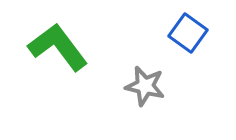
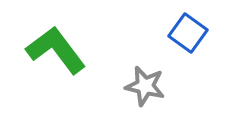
green L-shape: moved 2 px left, 3 px down
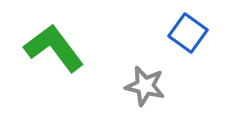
green L-shape: moved 2 px left, 2 px up
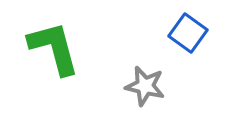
green L-shape: rotated 22 degrees clockwise
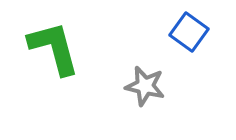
blue square: moved 1 px right, 1 px up
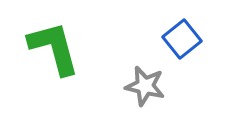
blue square: moved 7 px left, 7 px down; rotated 15 degrees clockwise
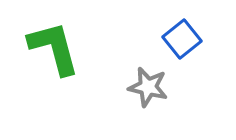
gray star: moved 3 px right, 1 px down
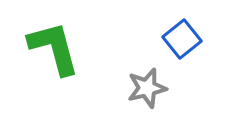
gray star: moved 1 px left, 1 px down; rotated 27 degrees counterclockwise
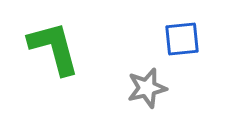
blue square: rotated 33 degrees clockwise
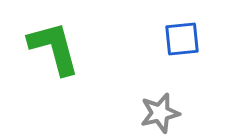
gray star: moved 13 px right, 25 px down
